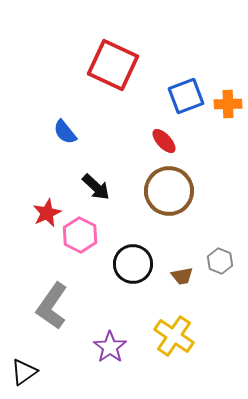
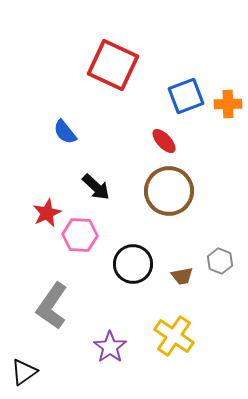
pink hexagon: rotated 24 degrees counterclockwise
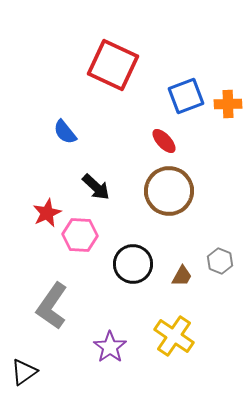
brown trapezoid: rotated 50 degrees counterclockwise
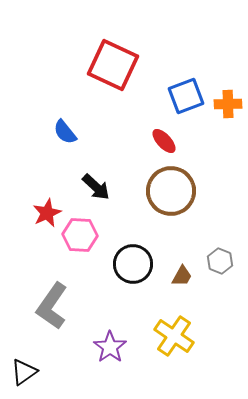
brown circle: moved 2 px right
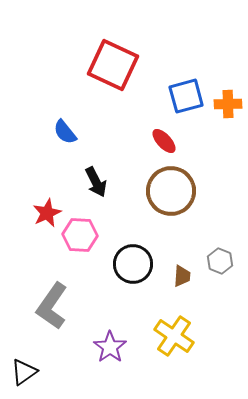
blue square: rotated 6 degrees clockwise
black arrow: moved 5 px up; rotated 20 degrees clockwise
brown trapezoid: rotated 25 degrees counterclockwise
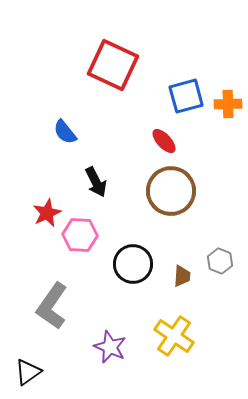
purple star: rotated 12 degrees counterclockwise
black triangle: moved 4 px right
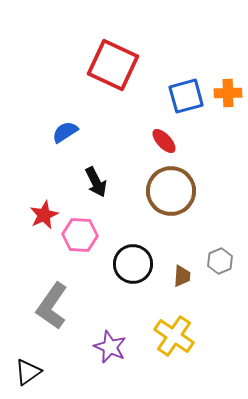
orange cross: moved 11 px up
blue semicircle: rotated 96 degrees clockwise
red star: moved 3 px left, 2 px down
gray hexagon: rotated 15 degrees clockwise
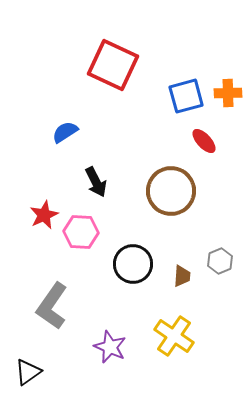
red ellipse: moved 40 px right
pink hexagon: moved 1 px right, 3 px up
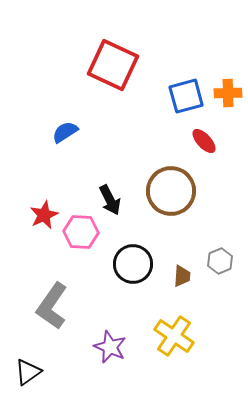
black arrow: moved 14 px right, 18 px down
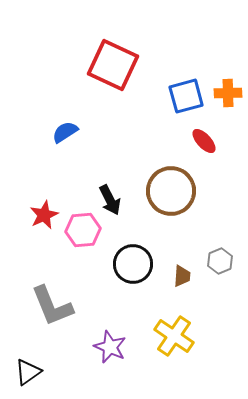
pink hexagon: moved 2 px right, 2 px up; rotated 8 degrees counterclockwise
gray L-shape: rotated 57 degrees counterclockwise
